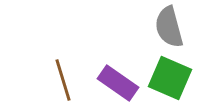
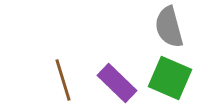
purple rectangle: moved 1 px left; rotated 9 degrees clockwise
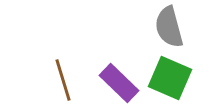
purple rectangle: moved 2 px right
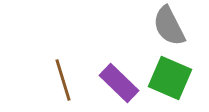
gray semicircle: moved 1 px up; rotated 12 degrees counterclockwise
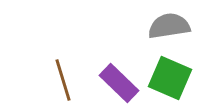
gray semicircle: rotated 108 degrees clockwise
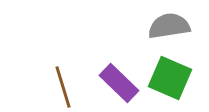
brown line: moved 7 px down
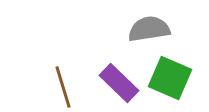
gray semicircle: moved 20 px left, 3 px down
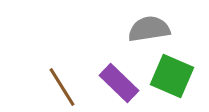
green square: moved 2 px right, 2 px up
brown line: moved 1 px left; rotated 15 degrees counterclockwise
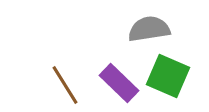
green square: moved 4 px left
brown line: moved 3 px right, 2 px up
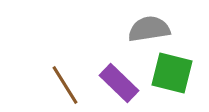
green square: moved 4 px right, 3 px up; rotated 9 degrees counterclockwise
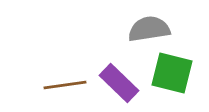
brown line: rotated 66 degrees counterclockwise
